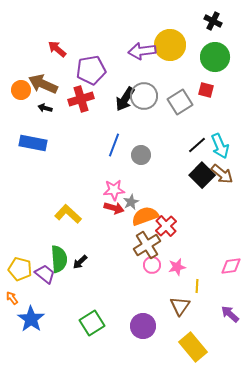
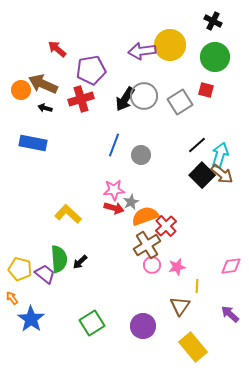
cyan arrow at (220, 146): moved 9 px down; rotated 140 degrees counterclockwise
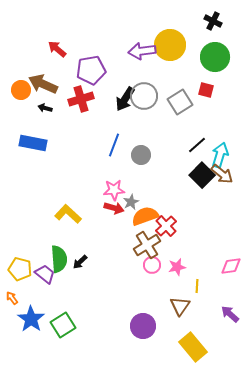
green square at (92, 323): moved 29 px left, 2 px down
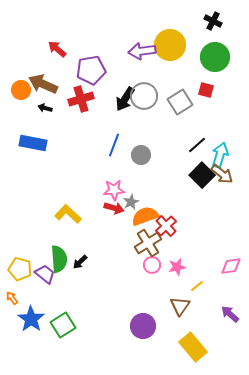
brown cross at (147, 245): moved 1 px right, 2 px up
yellow line at (197, 286): rotated 48 degrees clockwise
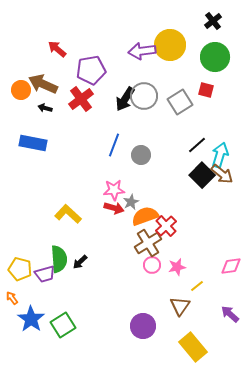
black cross at (213, 21): rotated 24 degrees clockwise
red cross at (81, 99): rotated 20 degrees counterclockwise
purple trapezoid at (45, 274): rotated 125 degrees clockwise
